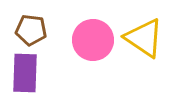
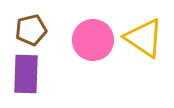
brown pentagon: rotated 20 degrees counterclockwise
purple rectangle: moved 1 px right, 1 px down
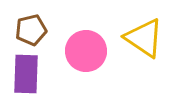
pink circle: moved 7 px left, 11 px down
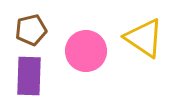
purple rectangle: moved 3 px right, 2 px down
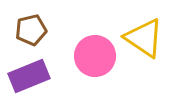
pink circle: moved 9 px right, 5 px down
purple rectangle: rotated 66 degrees clockwise
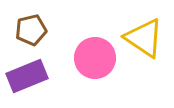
pink circle: moved 2 px down
purple rectangle: moved 2 px left
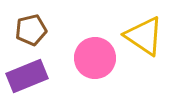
yellow triangle: moved 2 px up
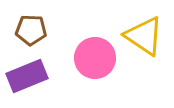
brown pentagon: rotated 16 degrees clockwise
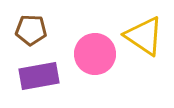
pink circle: moved 4 px up
purple rectangle: moved 12 px right; rotated 12 degrees clockwise
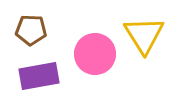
yellow triangle: moved 1 px up; rotated 24 degrees clockwise
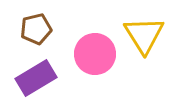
brown pentagon: moved 5 px right, 1 px up; rotated 16 degrees counterclockwise
purple rectangle: moved 3 px left, 2 px down; rotated 21 degrees counterclockwise
